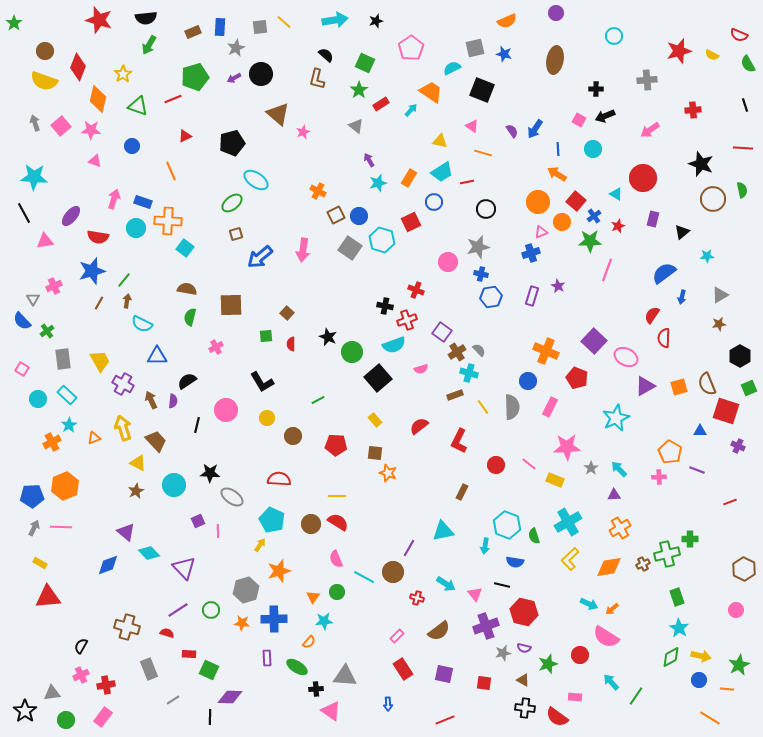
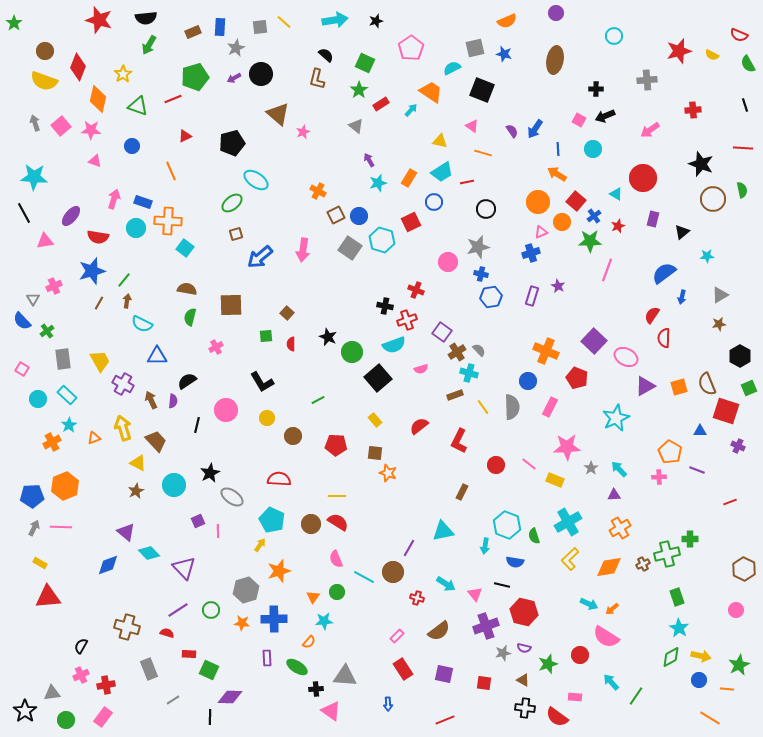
black star at (210, 473): rotated 30 degrees counterclockwise
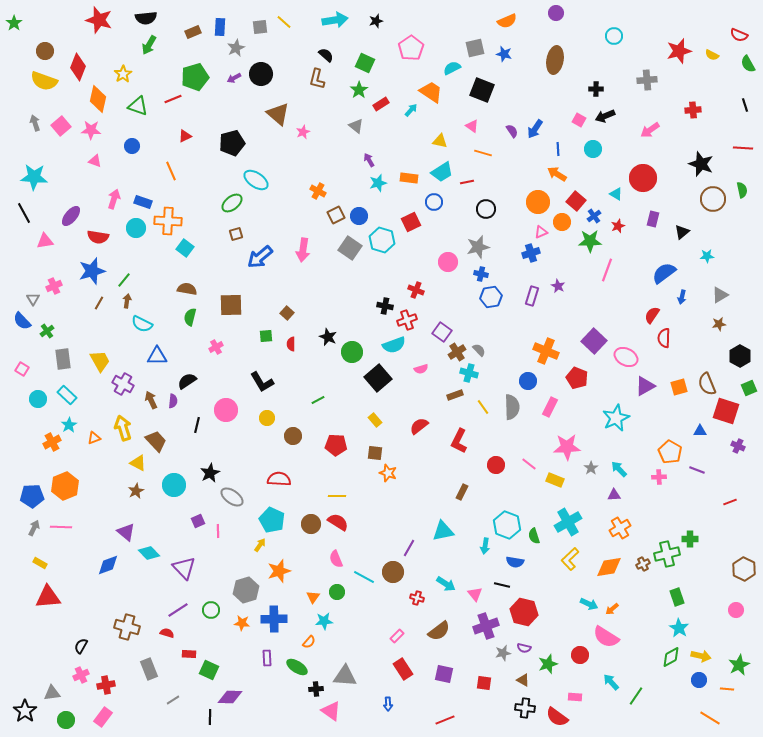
orange rectangle at (409, 178): rotated 66 degrees clockwise
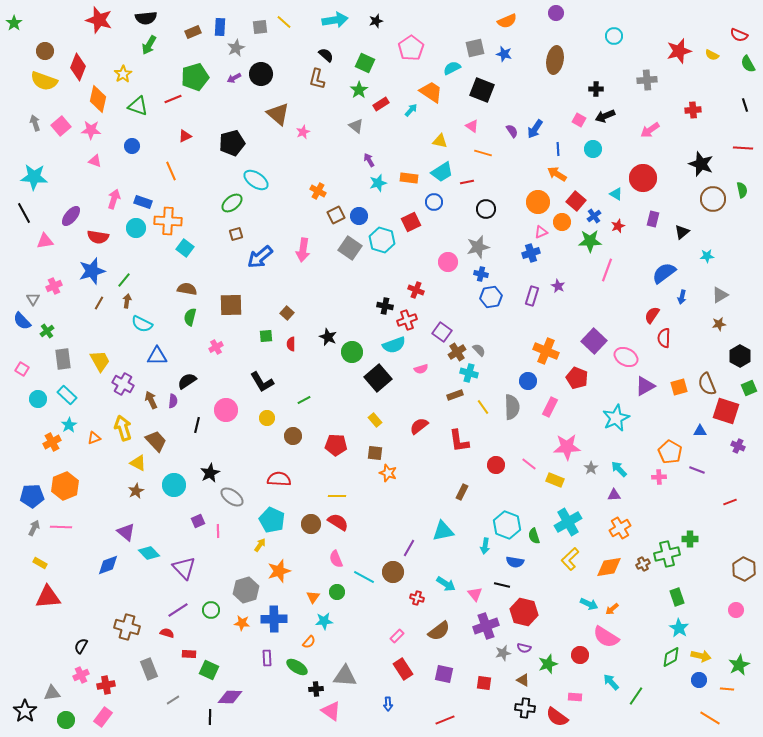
green line at (318, 400): moved 14 px left
red L-shape at (459, 441): rotated 35 degrees counterclockwise
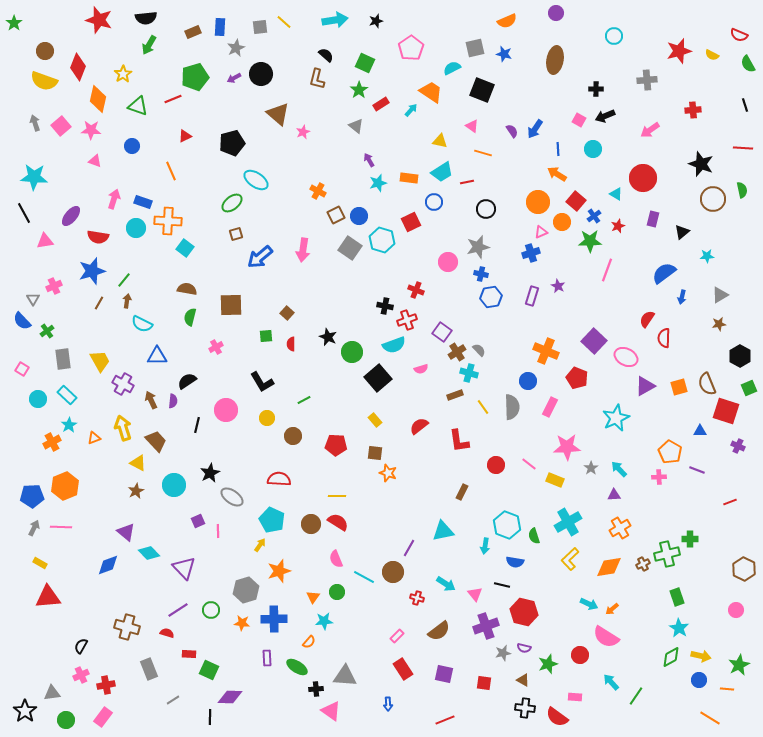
red semicircle at (652, 315): moved 5 px left, 4 px down
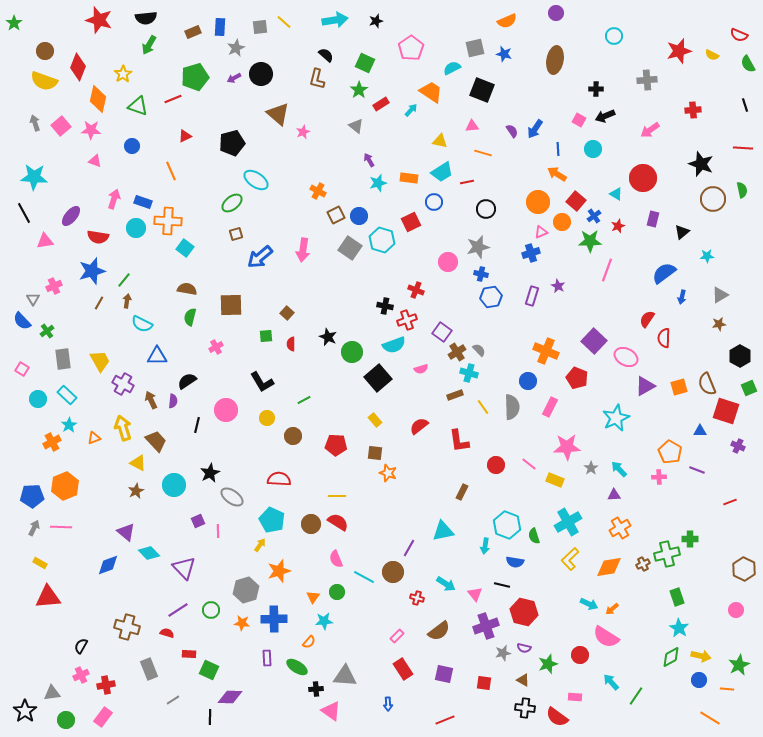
pink triangle at (472, 126): rotated 40 degrees counterclockwise
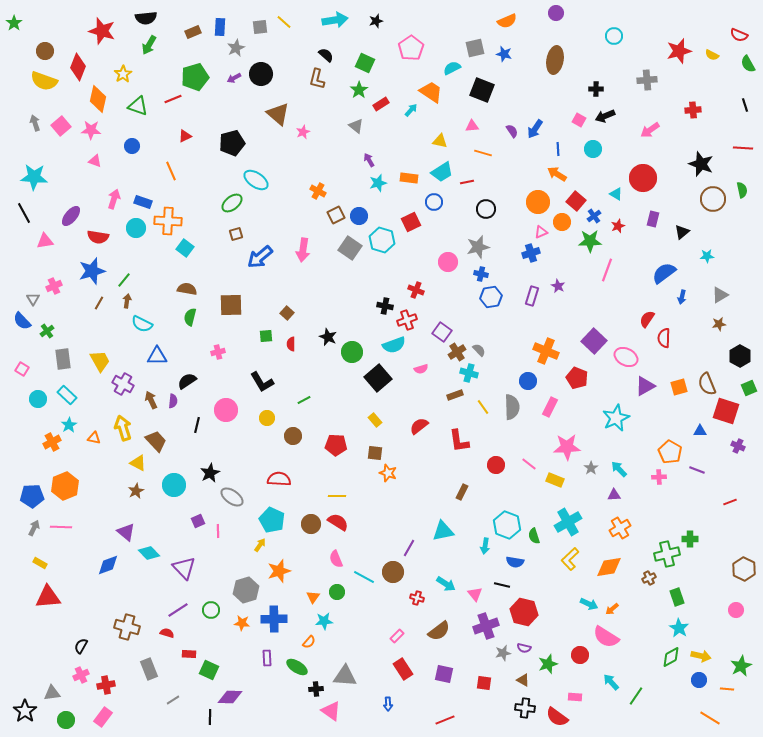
red star at (99, 20): moved 3 px right, 11 px down
pink cross at (216, 347): moved 2 px right, 5 px down; rotated 16 degrees clockwise
orange triangle at (94, 438): rotated 32 degrees clockwise
brown cross at (643, 564): moved 6 px right, 14 px down
green star at (739, 665): moved 2 px right, 1 px down
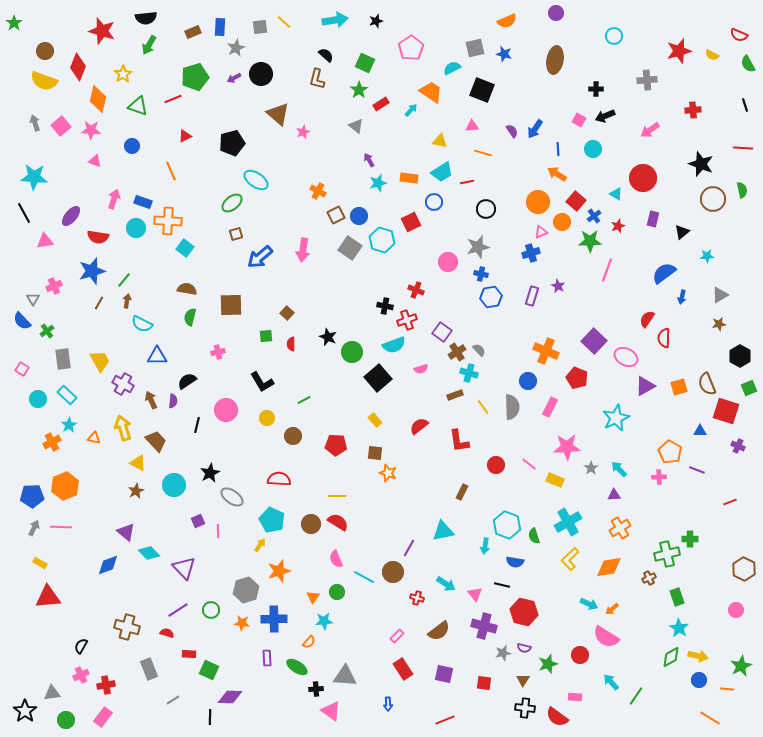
purple cross at (486, 626): moved 2 px left; rotated 35 degrees clockwise
yellow arrow at (701, 656): moved 3 px left
brown triangle at (523, 680): rotated 32 degrees clockwise
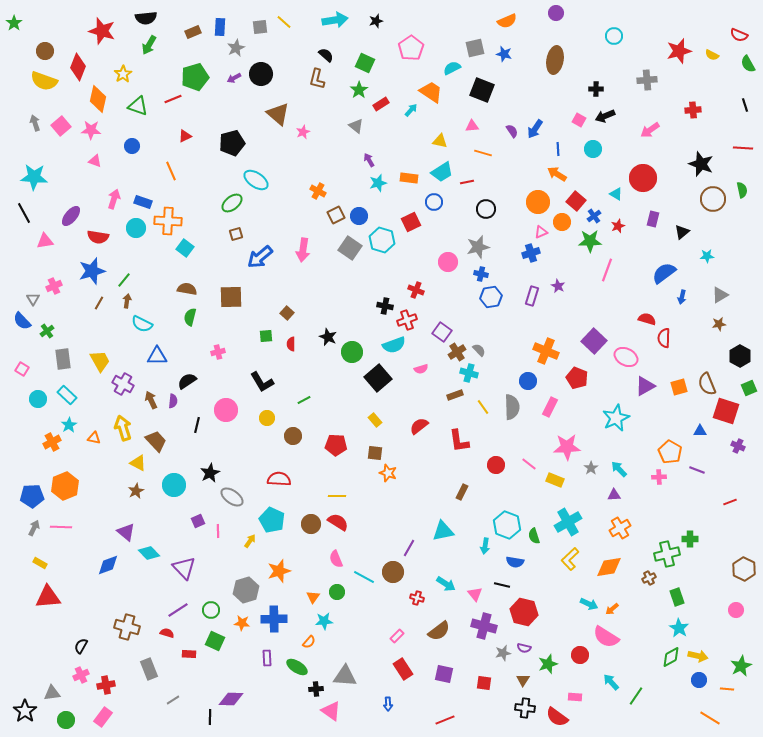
brown square at (231, 305): moved 8 px up
red semicircle at (647, 319): rotated 72 degrees clockwise
yellow arrow at (260, 545): moved 10 px left, 4 px up
green square at (209, 670): moved 6 px right, 29 px up
purple diamond at (230, 697): moved 1 px right, 2 px down
